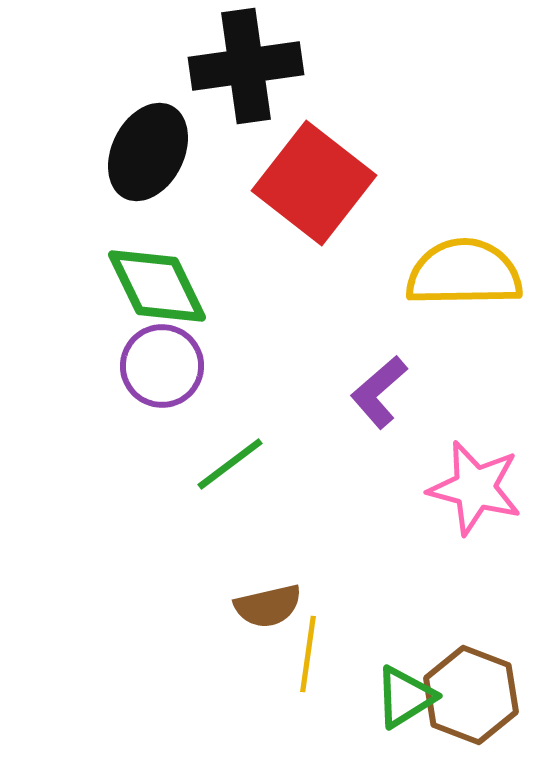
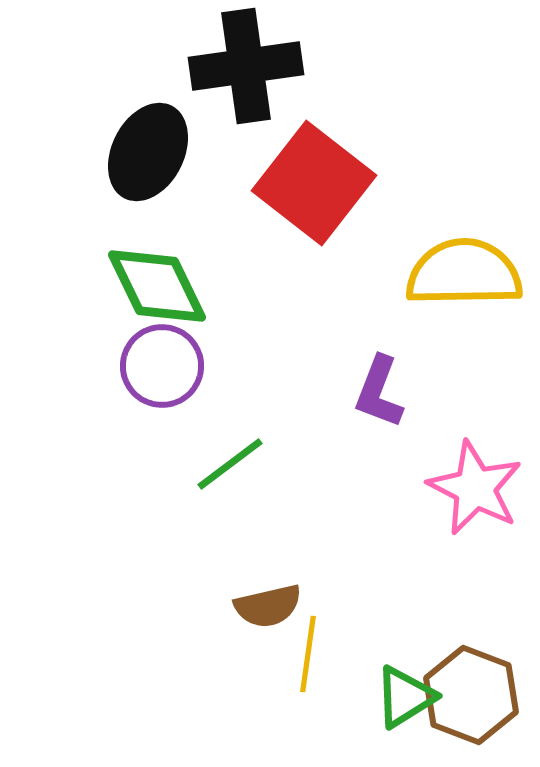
purple L-shape: rotated 28 degrees counterclockwise
pink star: rotated 12 degrees clockwise
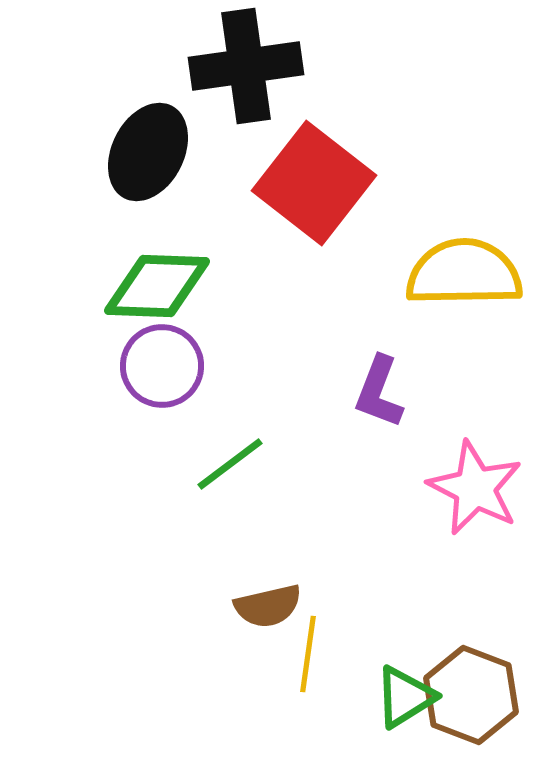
green diamond: rotated 62 degrees counterclockwise
